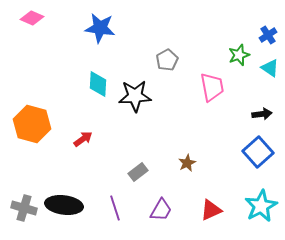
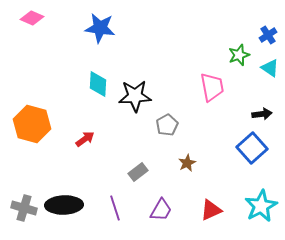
gray pentagon: moved 65 px down
red arrow: moved 2 px right
blue square: moved 6 px left, 4 px up
black ellipse: rotated 9 degrees counterclockwise
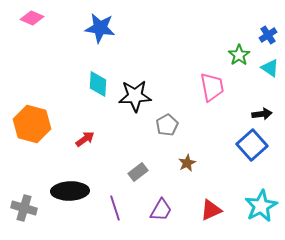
green star: rotated 15 degrees counterclockwise
blue square: moved 3 px up
black ellipse: moved 6 px right, 14 px up
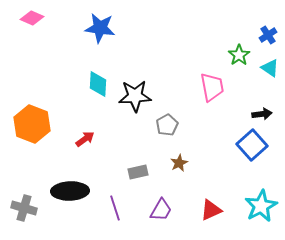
orange hexagon: rotated 6 degrees clockwise
brown star: moved 8 px left
gray rectangle: rotated 24 degrees clockwise
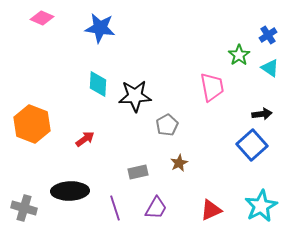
pink diamond: moved 10 px right
purple trapezoid: moved 5 px left, 2 px up
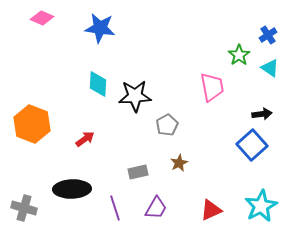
black ellipse: moved 2 px right, 2 px up
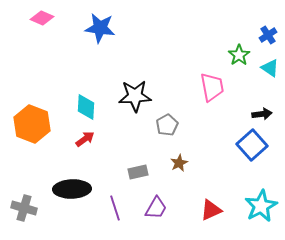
cyan diamond: moved 12 px left, 23 px down
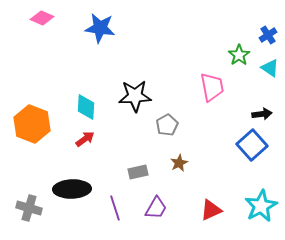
gray cross: moved 5 px right
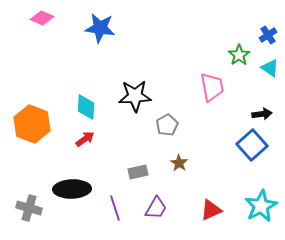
brown star: rotated 12 degrees counterclockwise
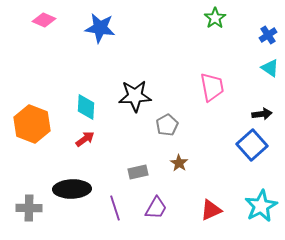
pink diamond: moved 2 px right, 2 px down
green star: moved 24 px left, 37 px up
gray cross: rotated 15 degrees counterclockwise
